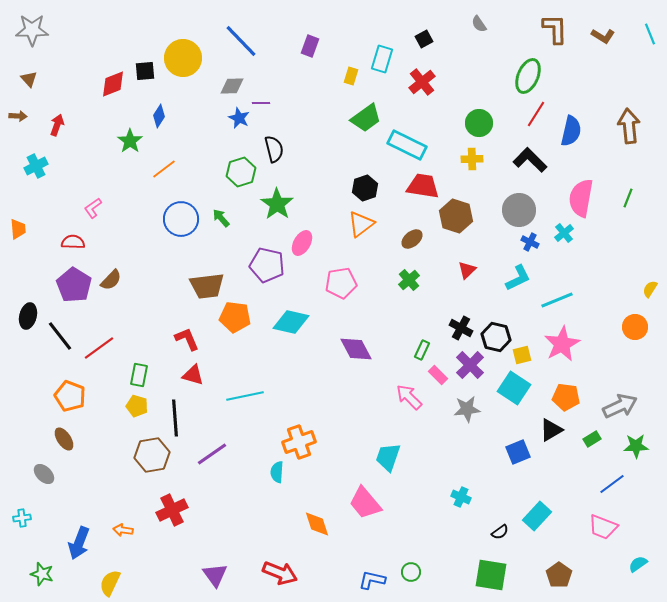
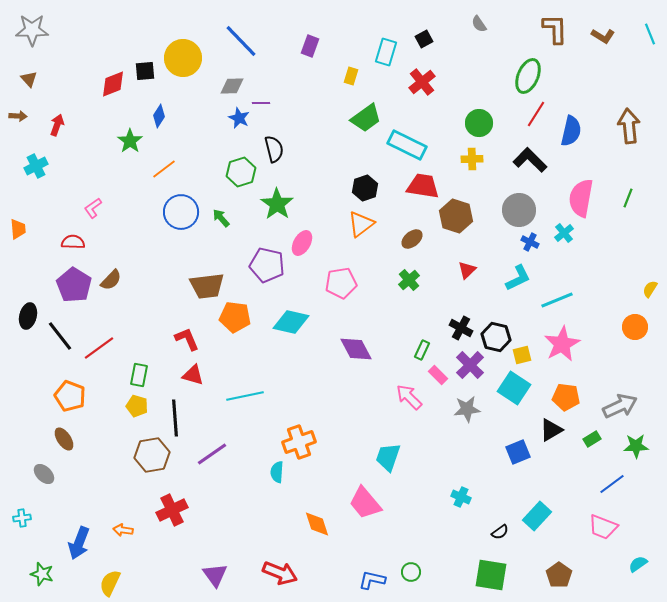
cyan rectangle at (382, 59): moved 4 px right, 7 px up
blue circle at (181, 219): moved 7 px up
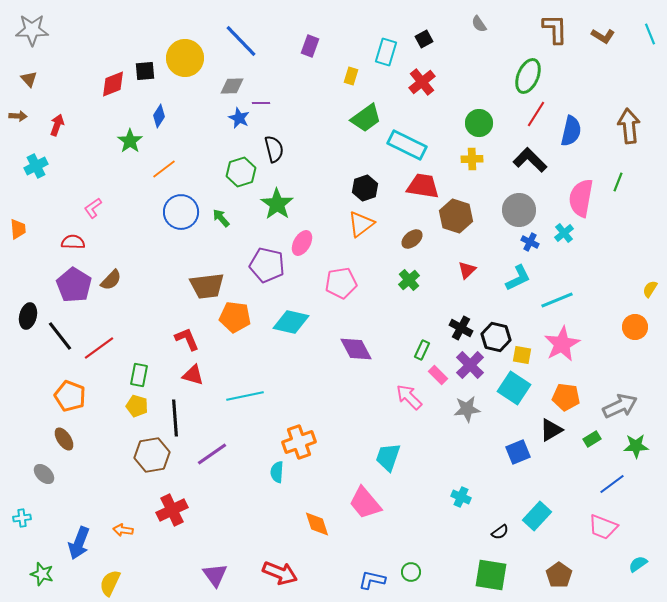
yellow circle at (183, 58): moved 2 px right
green line at (628, 198): moved 10 px left, 16 px up
yellow square at (522, 355): rotated 24 degrees clockwise
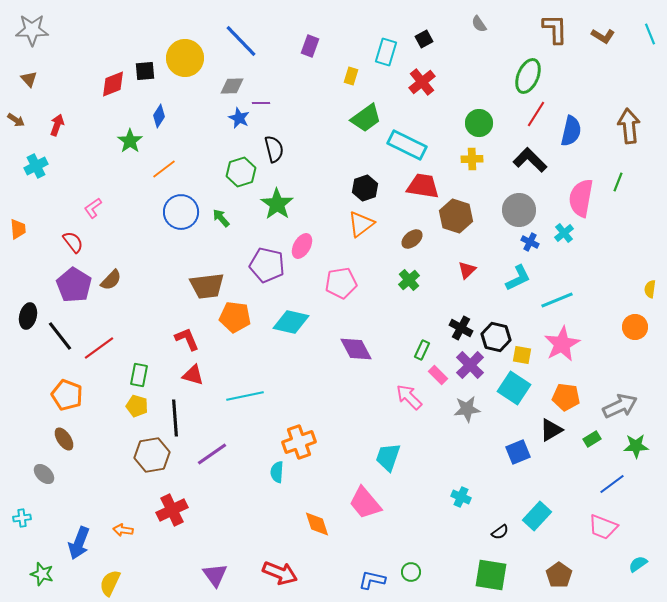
brown arrow at (18, 116): moved 2 px left, 4 px down; rotated 30 degrees clockwise
red semicircle at (73, 242): rotated 50 degrees clockwise
pink ellipse at (302, 243): moved 3 px down
yellow semicircle at (650, 289): rotated 24 degrees counterclockwise
orange pentagon at (70, 396): moved 3 px left, 1 px up
